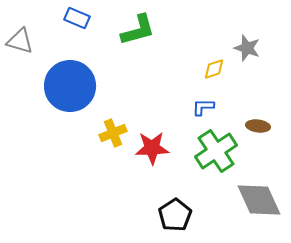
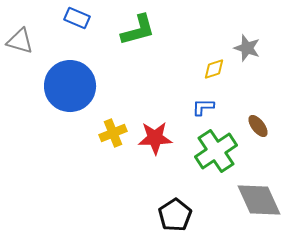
brown ellipse: rotated 45 degrees clockwise
red star: moved 3 px right, 10 px up
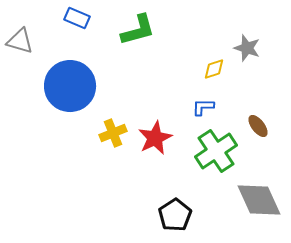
red star: rotated 24 degrees counterclockwise
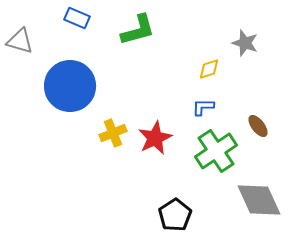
gray star: moved 2 px left, 5 px up
yellow diamond: moved 5 px left
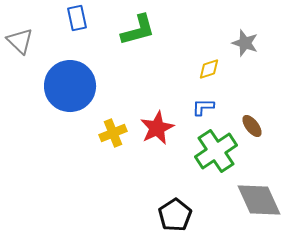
blue rectangle: rotated 55 degrees clockwise
gray triangle: rotated 28 degrees clockwise
brown ellipse: moved 6 px left
red star: moved 2 px right, 10 px up
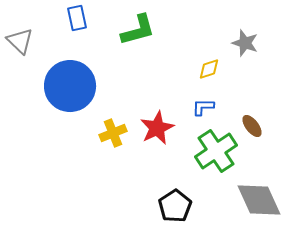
black pentagon: moved 9 px up
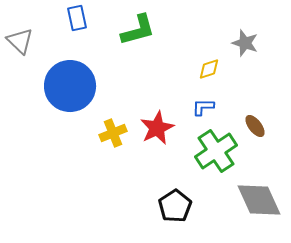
brown ellipse: moved 3 px right
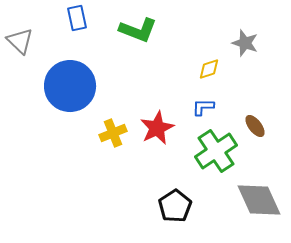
green L-shape: rotated 36 degrees clockwise
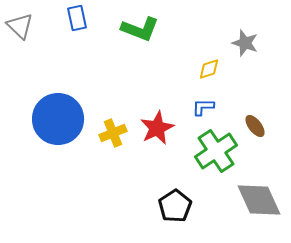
green L-shape: moved 2 px right, 1 px up
gray triangle: moved 15 px up
blue circle: moved 12 px left, 33 px down
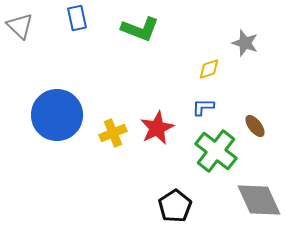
blue circle: moved 1 px left, 4 px up
green cross: rotated 18 degrees counterclockwise
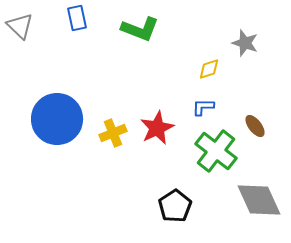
blue circle: moved 4 px down
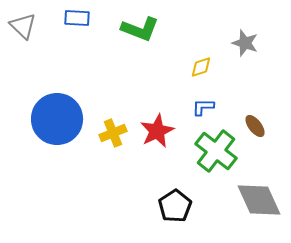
blue rectangle: rotated 75 degrees counterclockwise
gray triangle: moved 3 px right
yellow diamond: moved 8 px left, 2 px up
red star: moved 3 px down
